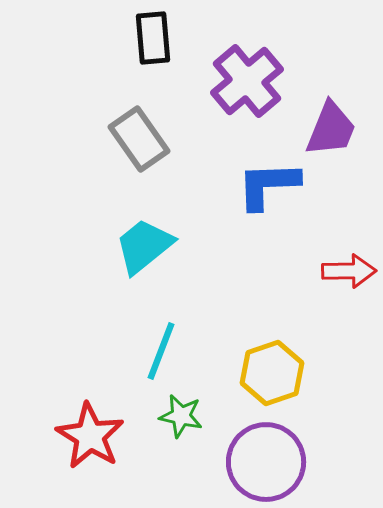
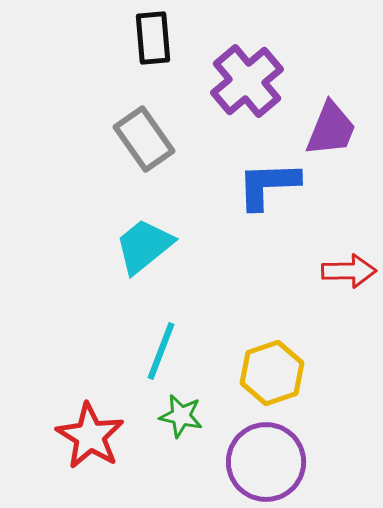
gray rectangle: moved 5 px right
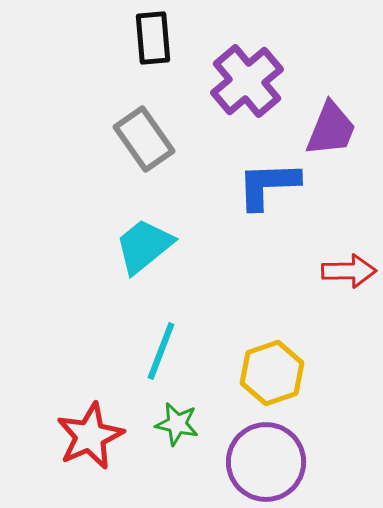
green star: moved 4 px left, 8 px down
red star: rotated 16 degrees clockwise
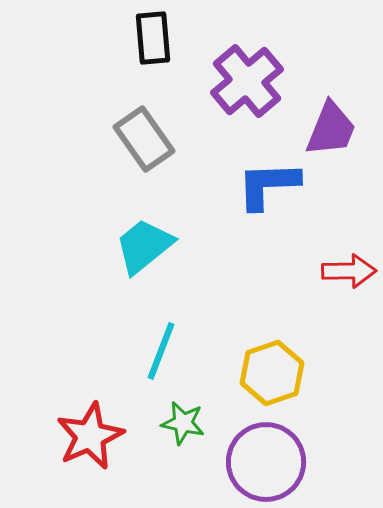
green star: moved 6 px right, 1 px up
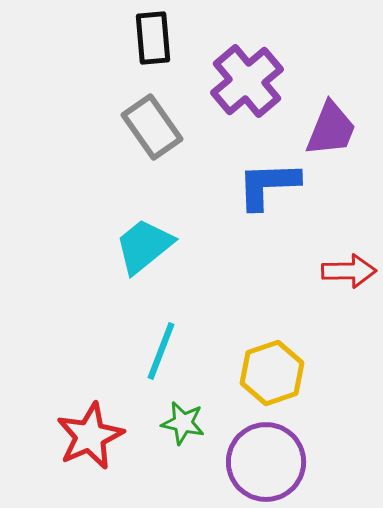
gray rectangle: moved 8 px right, 12 px up
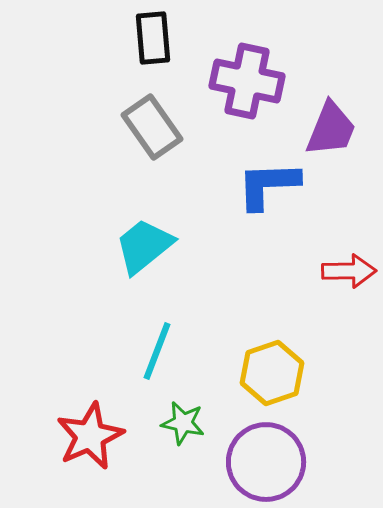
purple cross: rotated 38 degrees counterclockwise
cyan line: moved 4 px left
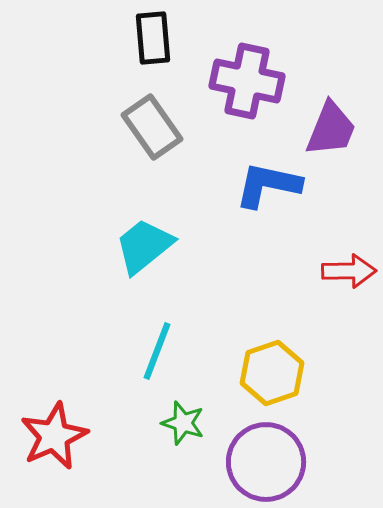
blue L-shape: rotated 14 degrees clockwise
green star: rotated 6 degrees clockwise
red star: moved 36 px left
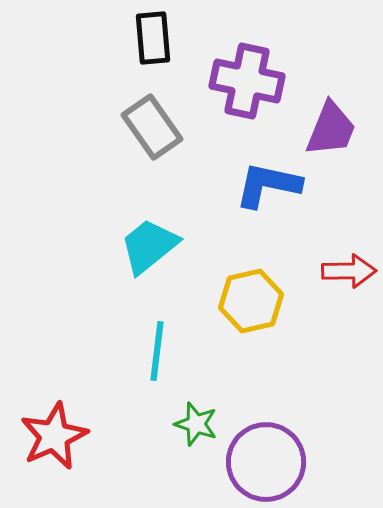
cyan trapezoid: moved 5 px right
cyan line: rotated 14 degrees counterclockwise
yellow hexagon: moved 21 px left, 72 px up; rotated 6 degrees clockwise
green star: moved 13 px right, 1 px down
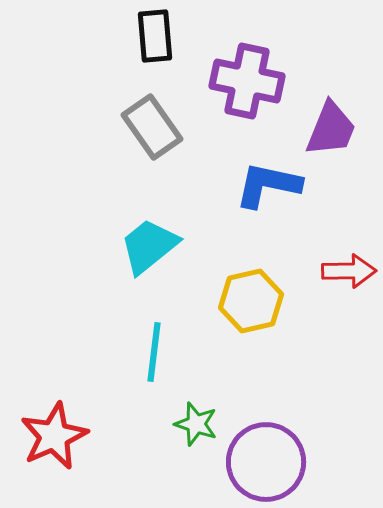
black rectangle: moved 2 px right, 2 px up
cyan line: moved 3 px left, 1 px down
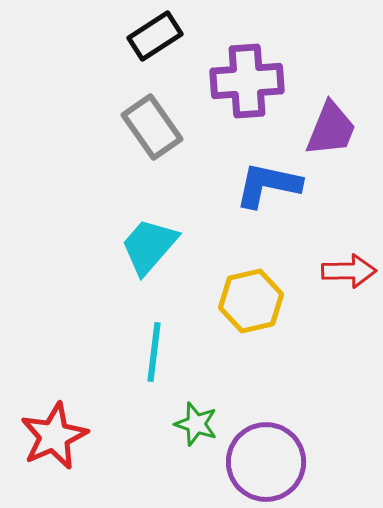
black rectangle: rotated 62 degrees clockwise
purple cross: rotated 16 degrees counterclockwise
cyan trapezoid: rotated 10 degrees counterclockwise
